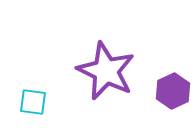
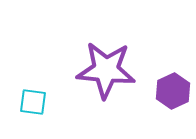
purple star: moved 1 px up; rotated 20 degrees counterclockwise
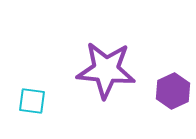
cyan square: moved 1 px left, 1 px up
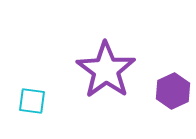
purple star: rotated 30 degrees clockwise
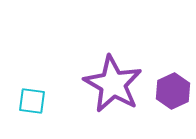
purple star: moved 7 px right, 14 px down; rotated 6 degrees counterclockwise
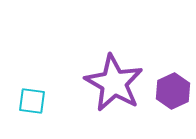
purple star: moved 1 px right, 1 px up
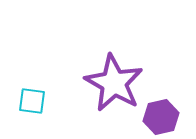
purple hexagon: moved 12 px left, 26 px down; rotated 12 degrees clockwise
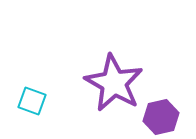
cyan square: rotated 12 degrees clockwise
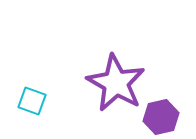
purple star: moved 2 px right
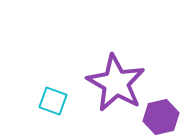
cyan square: moved 21 px right
